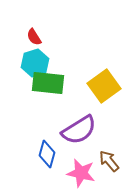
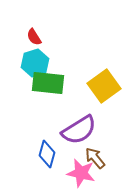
brown arrow: moved 14 px left, 3 px up
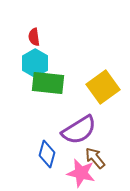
red semicircle: rotated 24 degrees clockwise
cyan hexagon: rotated 12 degrees counterclockwise
yellow square: moved 1 px left, 1 px down
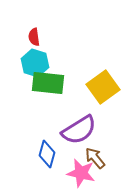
cyan hexagon: rotated 12 degrees counterclockwise
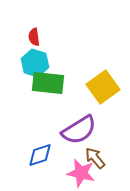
blue diamond: moved 7 px left, 1 px down; rotated 56 degrees clockwise
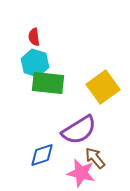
blue diamond: moved 2 px right
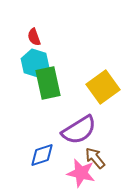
red semicircle: rotated 12 degrees counterclockwise
green rectangle: rotated 72 degrees clockwise
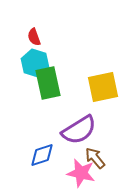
yellow square: rotated 24 degrees clockwise
